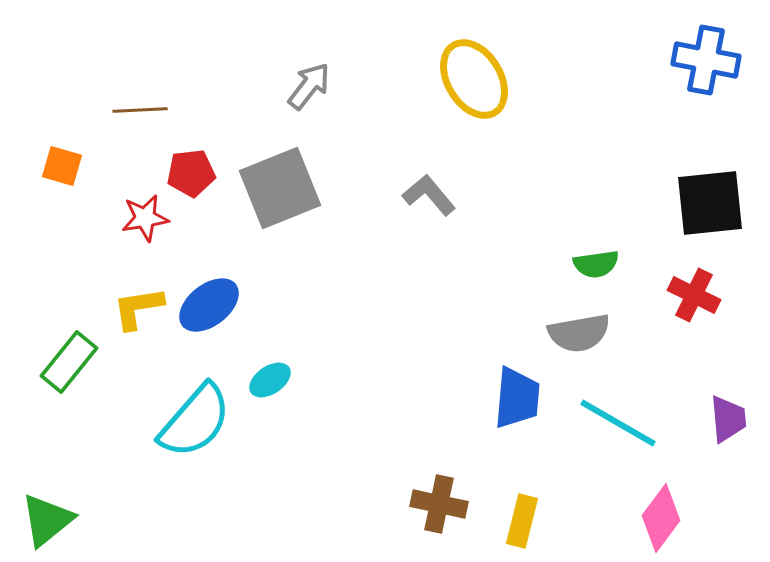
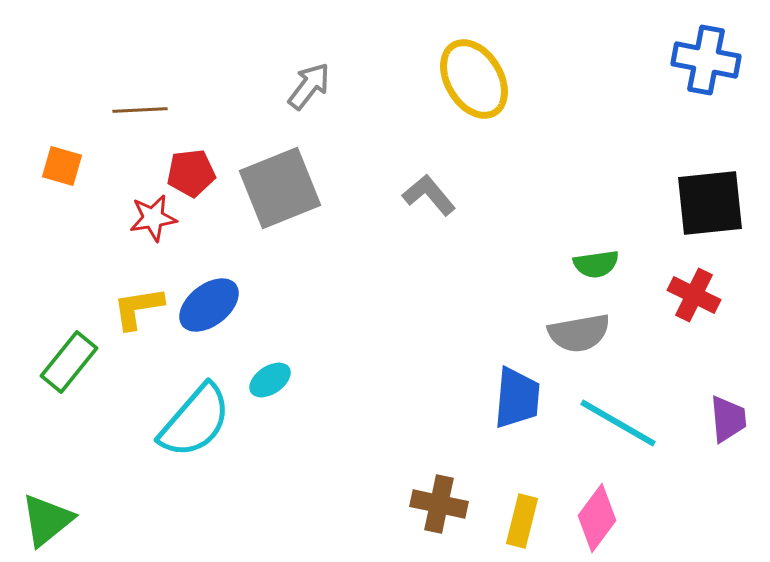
red star: moved 8 px right
pink diamond: moved 64 px left
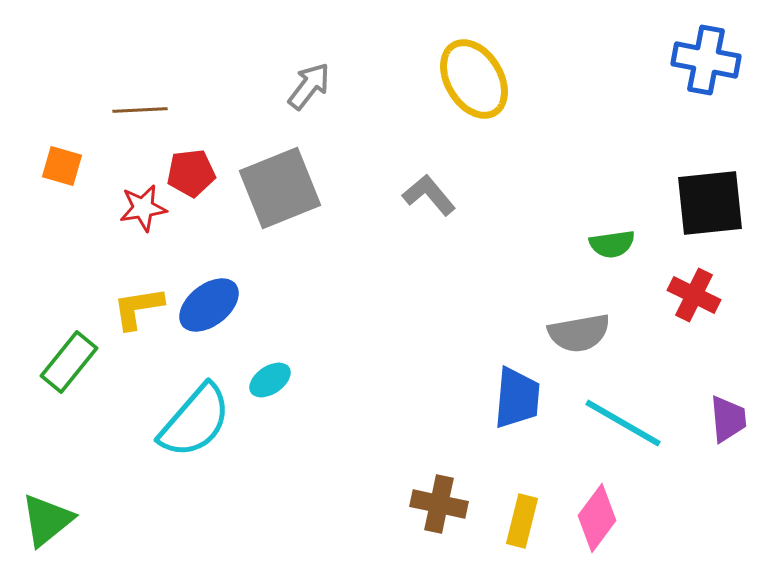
red star: moved 10 px left, 10 px up
green semicircle: moved 16 px right, 20 px up
cyan line: moved 5 px right
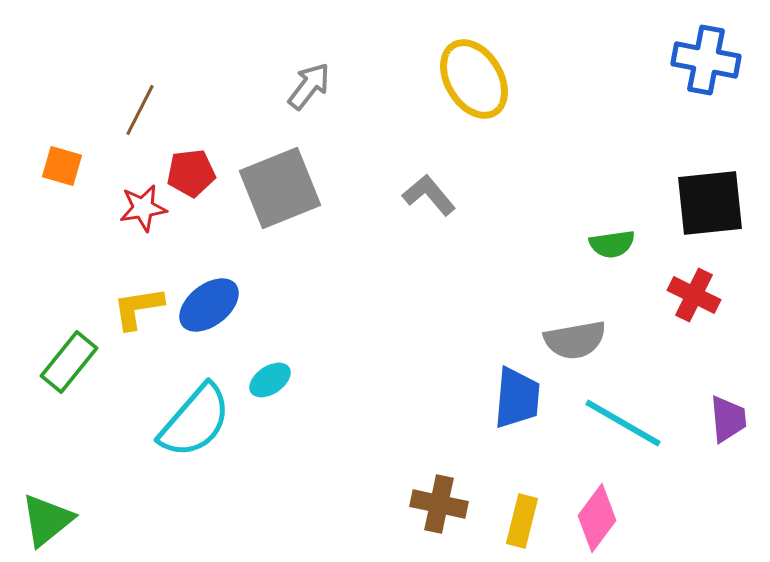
brown line: rotated 60 degrees counterclockwise
gray semicircle: moved 4 px left, 7 px down
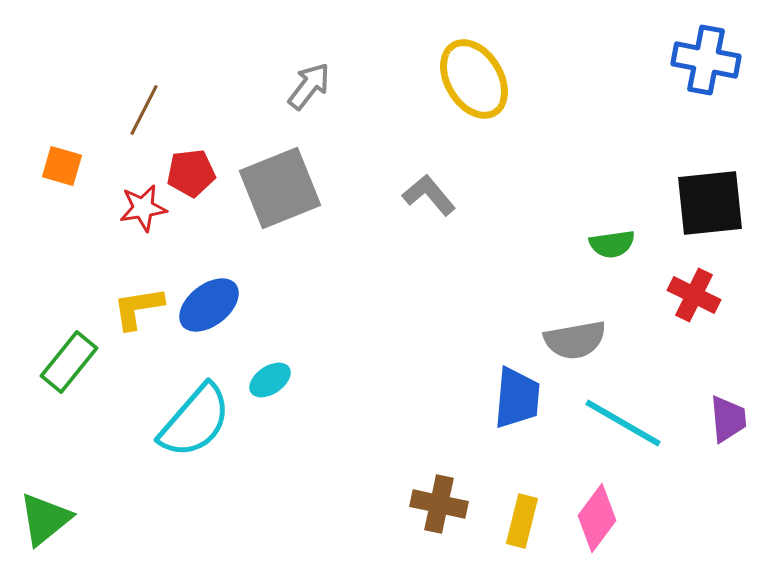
brown line: moved 4 px right
green triangle: moved 2 px left, 1 px up
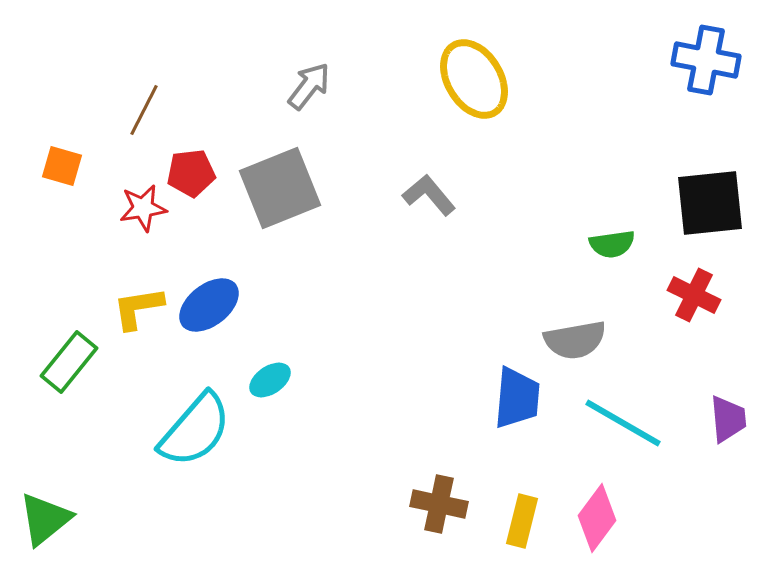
cyan semicircle: moved 9 px down
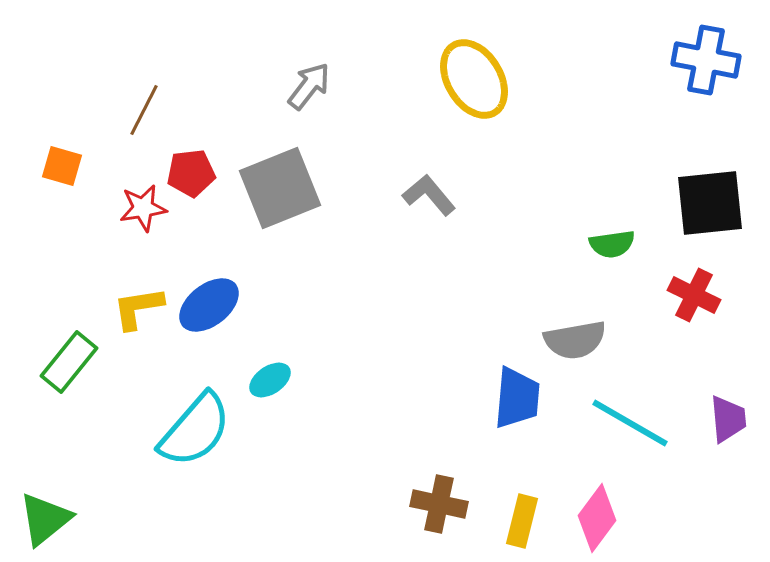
cyan line: moved 7 px right
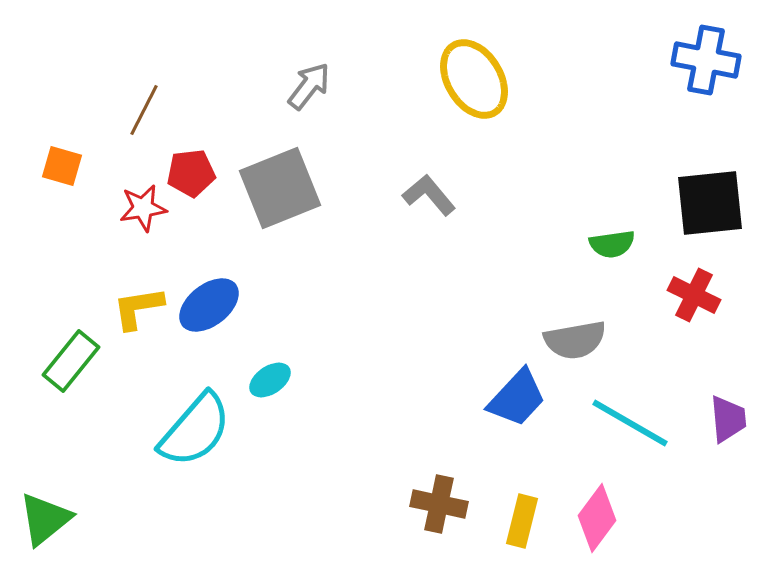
green rectangle: moved 2 px right, 1 px up
blue trapezoid: rotated 38 degrees clockwise
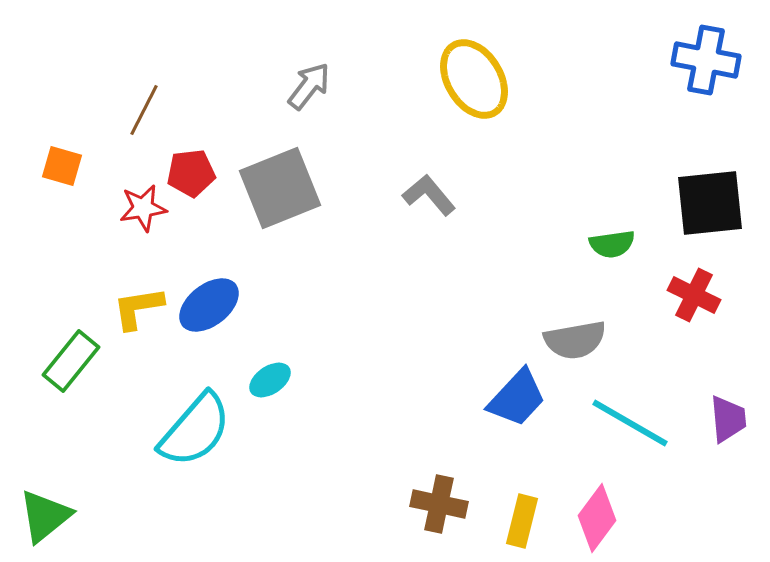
green triangle: moved 3 px up
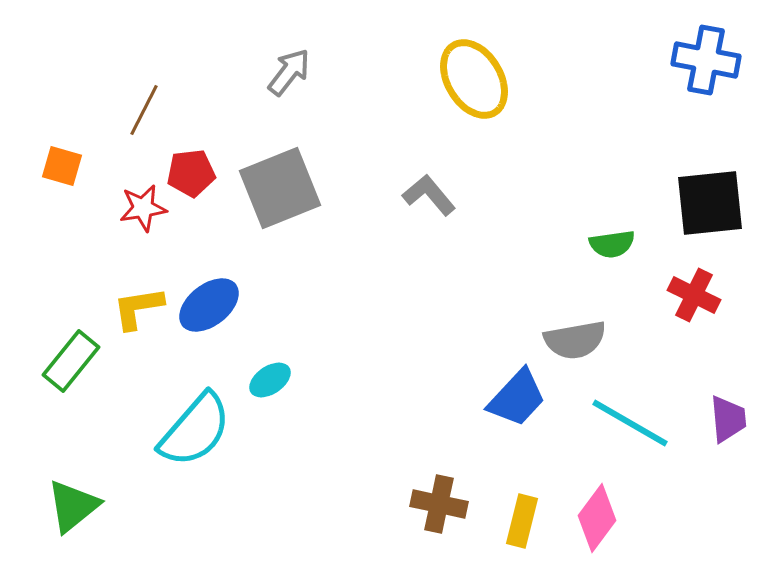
gray arrow: moved 20 px left, 14 px up
green triangle: moved 28 px right, 10 px up
